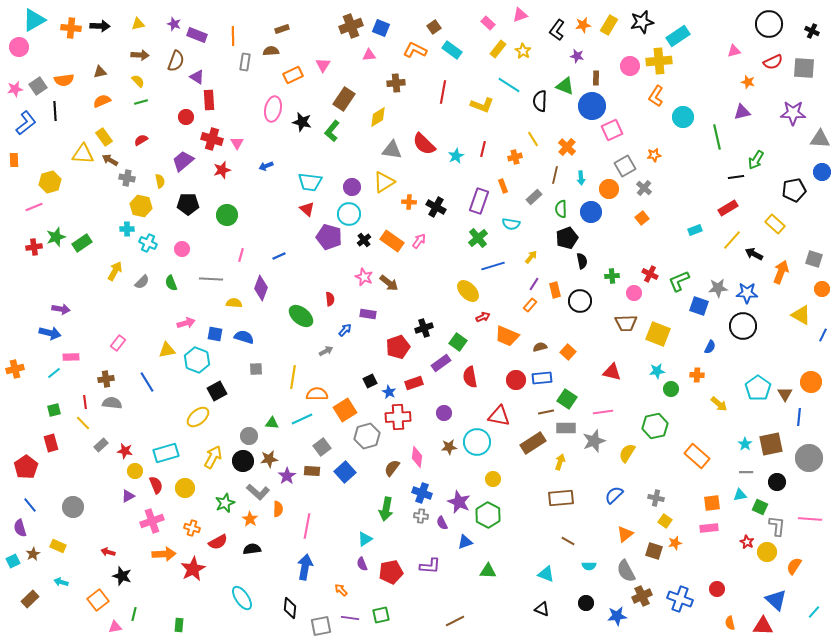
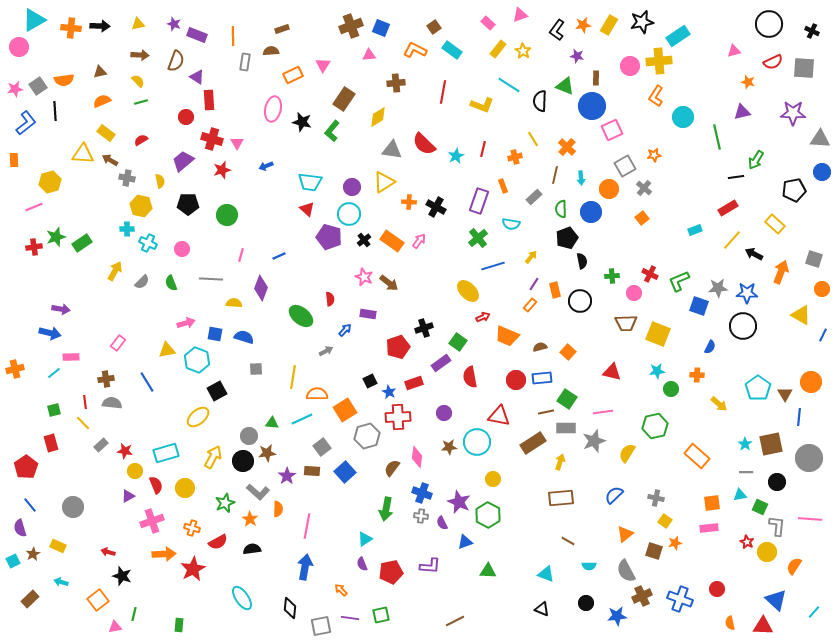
yellow rectangle at (104, 137): moved 2 px right, 4 px up; rotated 18 degrees counterclockwise
brown star at (269, 459): moved 2 px left, 6 px up
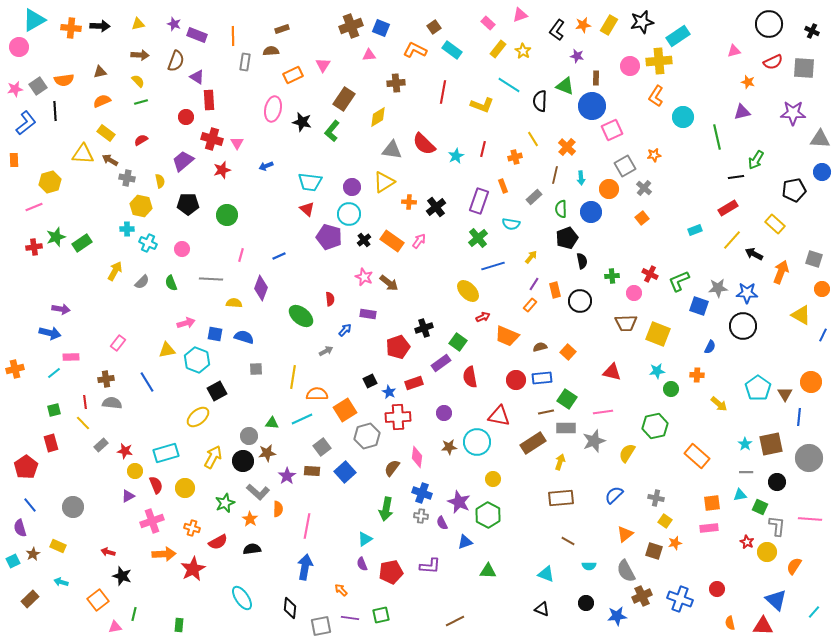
black cross at (436, 207): rotated 24 degrees clockwise
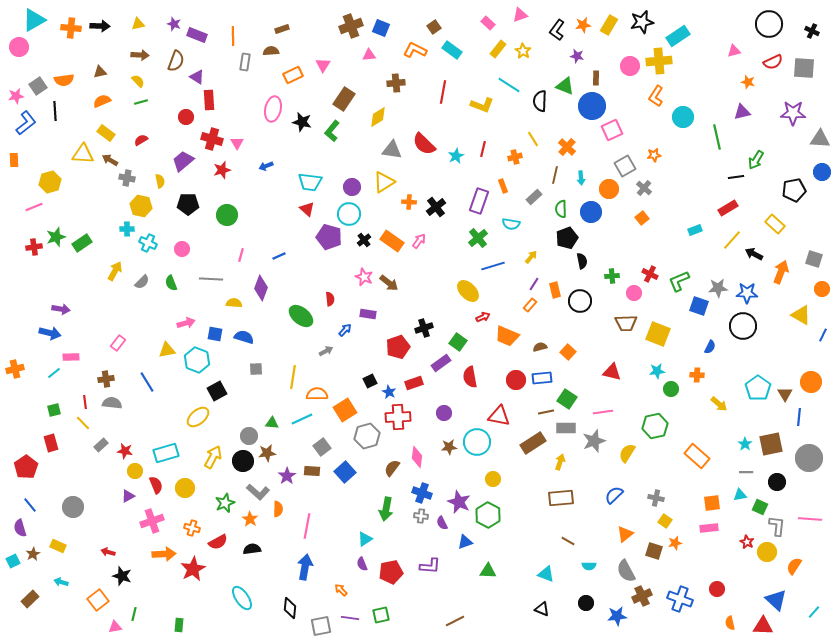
pink star at (15, 89): moved 1 px right, 7 px down
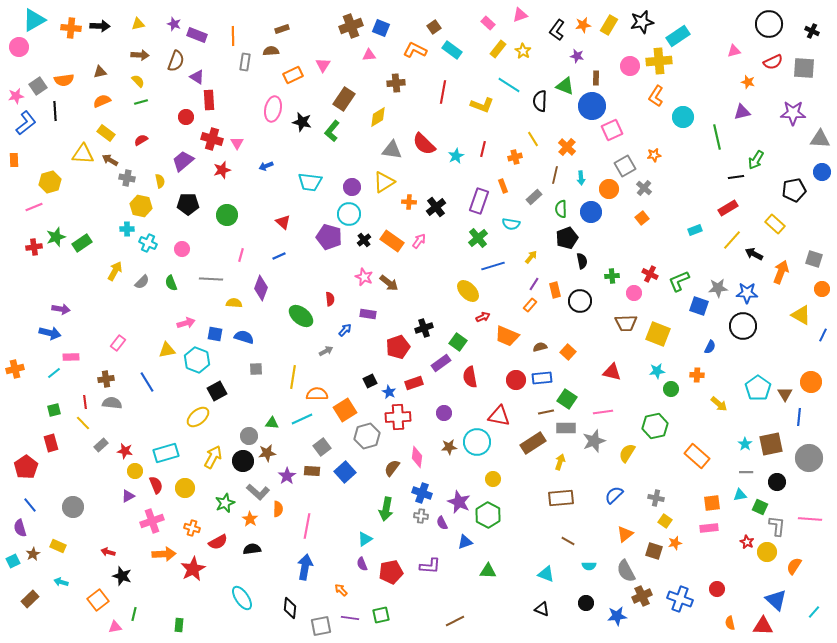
red triangle at (307, 209): moved 24 px left, 13 px down
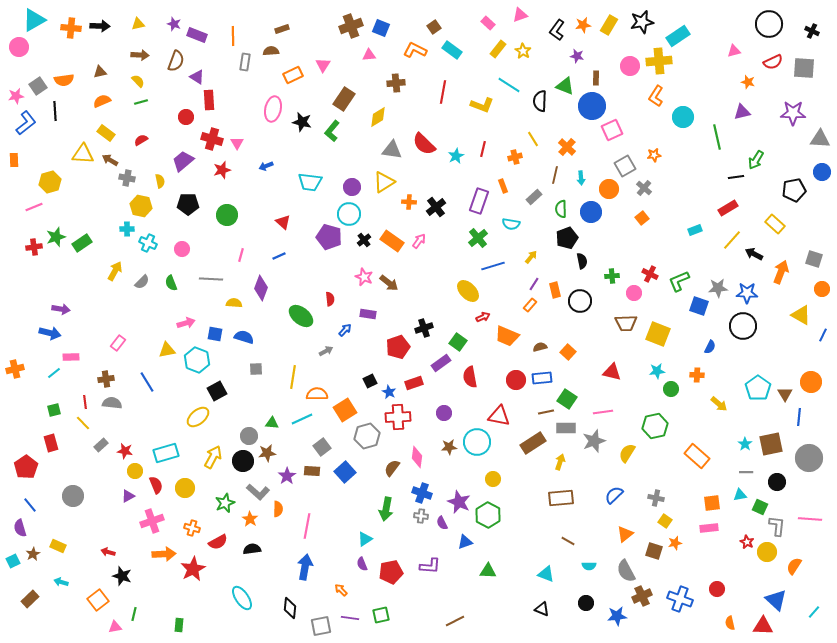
gray circle at (73, 507): moved 11 px up
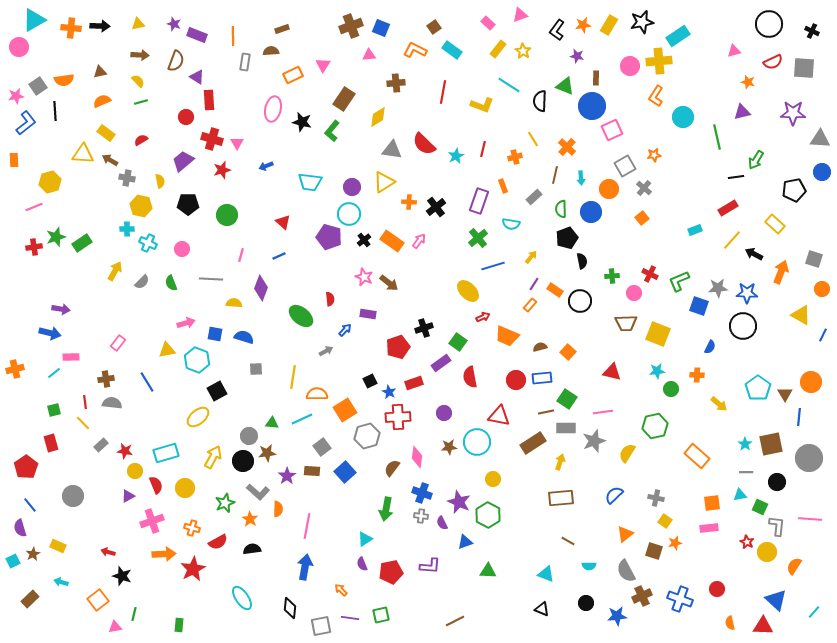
orange rectangle at (555, 290): rotated 42 degrees counterclockwise
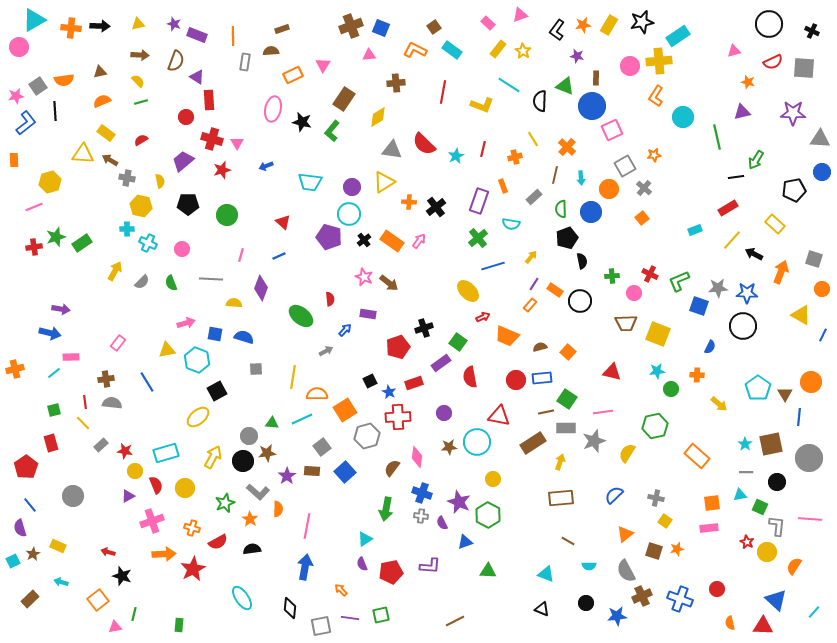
orange star at (675, 543): moved 2 px right, 6 px down
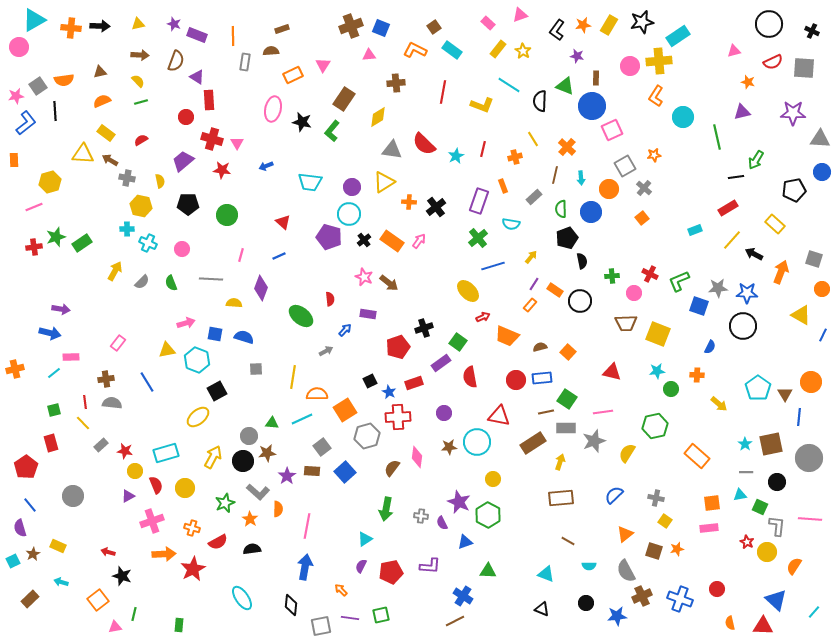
red star at (222, 170): rotated 24 degrees clockwise
blue cross at (422, 493): moved 41 px right, 103 px down; rotated 12 degrees clockwise
purple semicircle at (362, 564): moved 1 px left, 2 px down; rotated 48 degrees clockwise
black diamond at (290, 608): moved 1 px right, 3 px up
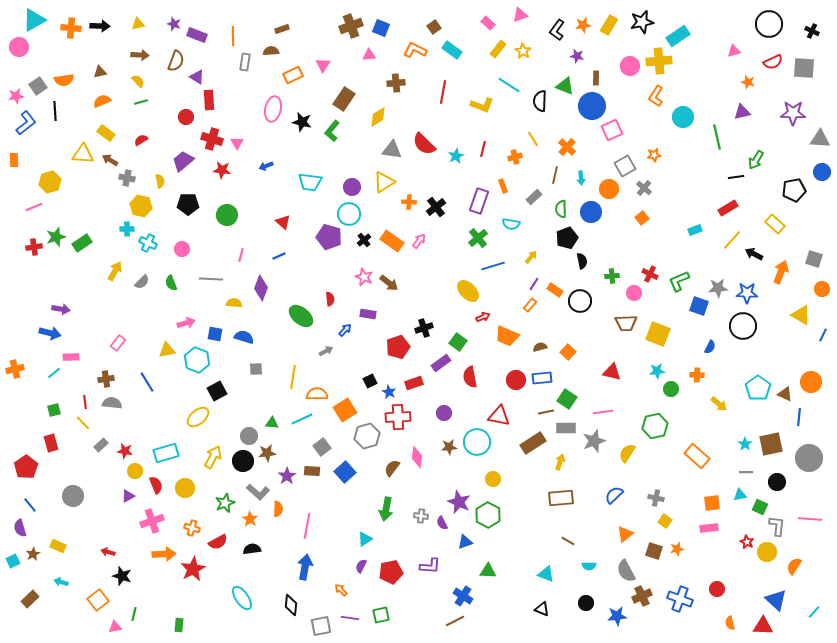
brown triangle at (785, 394): rotated 35 degrees counterclockwise
